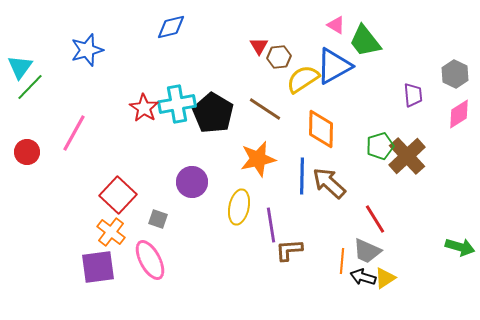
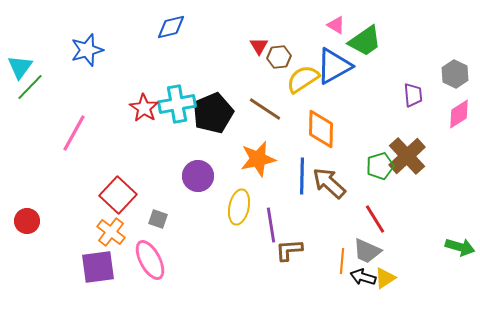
green trapezoid: rotated 87 degrees counterclockwise
black pentagon: rotated 18 degrees clockwise
green pentagon: moved 20 px down
red circle: moved 69 px down
purple circle: moved 6 px right, 6 px up
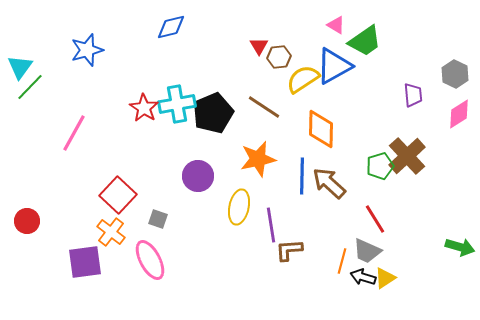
brown line: moved 1 px left, 2 px up
orange line: rotated 10 degrees clockwise
purple square: moved 13 px left, 5 px up
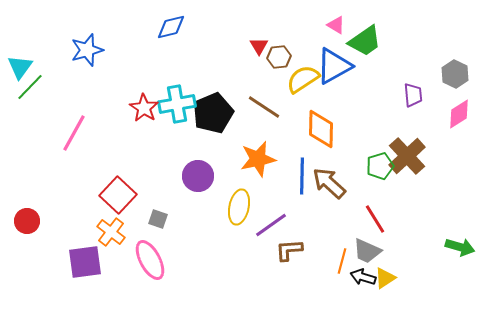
purple line: rotated 64 degrees clockwise
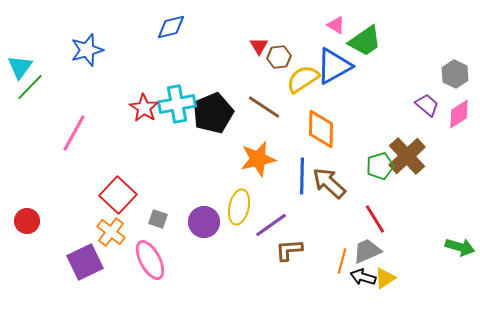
purple trapezoid: moved 14 px right, 10 px down; rotated 45 degrees counterclockwise
purple circle: moved 6 px right, 46 px down
gray trapezoid: rotated 132 degrees clockwise
purple square: rotated 18 degrees counterclockwise
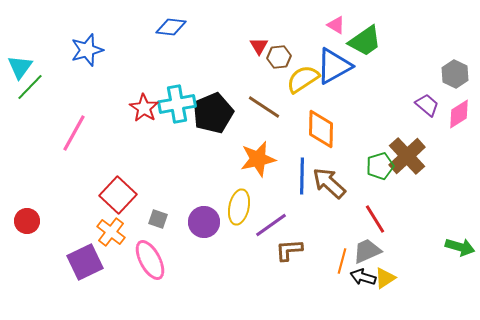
blue diamond: rotated 20 degrees clockwise
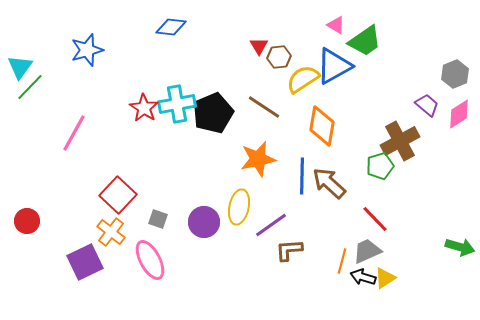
gray hexagon: rotated 12 degrees clockwise
orange diamond: moved 1 px right, 3 px up; rotated 9 degrees clockwise
brown cross: moved 7 px left, 15 px up; rotated 15 degrees clockwise
red line: rotated 12 degrees counterclockwise
